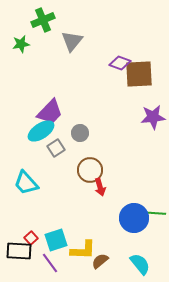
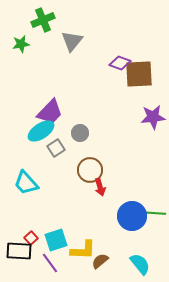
blue circle: moved 2 px left, 2 px up
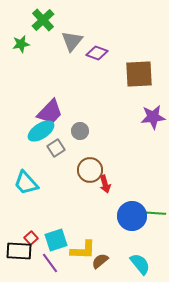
green cross: rotated 20 degrees counterclockwise
purple diamond: moved 23 px left, 10 px up
gray circle: moved 2 px up
red arrow: moved 5 px right, 3 px up
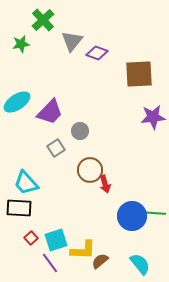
cyan ellipse: moved 24 px left, 29 px up
black rectangle: moved 43 px up
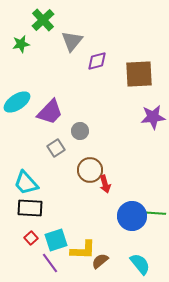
purple diamond: moved 8 px down; rotated 35 degrees counterclockwise
black rectangle: moved 11 px right
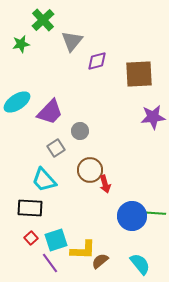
cyan trapezoid: moved 18 px right, 3 px up
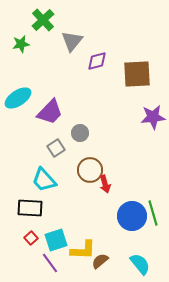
brown square: moved 2 px left
cyan ellipse: moved 1 px right, 4 px up
gray circle: moved 2 px down
green line: rotated 70 degrees clockwise
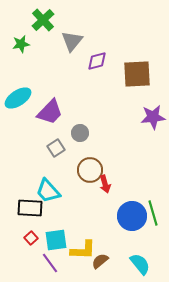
cyan trapezoid: moved 4 px right, 11 px down
cyan square: rotated 10 degrees clockwise
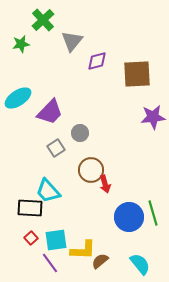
brown circle: moved 1 px right
blue circle: moved 3 px left, 1 px down
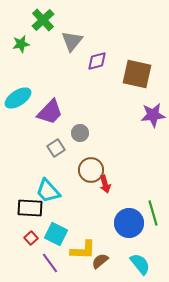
brown square: rotated 16 degrees clockwise
purple star: moved 2 px up
blue circle: moved 6 px down
cyan square: moved 6 px up; rotated 35 degrees clockwise
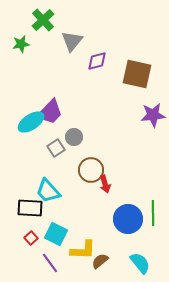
cyan ellipse: moved 13 px right, 24 px down
gray circle: moved 6 px left, 4 px down
green line: rotated 15 degrees clockwise
blue circle: moved 1 px left, 4 px up
cyan semicircle: moved 1 px up
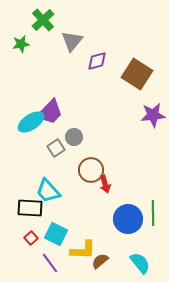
brown square: rotated 20 degrees clockwise
